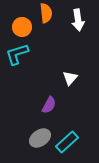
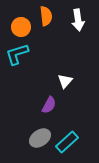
orange semicircle: moved 3 px down
orange circle: moved 1 px left
white triangle: moved 5 px left, 3 px down
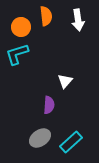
purple semicircle: rotated 24 degrees counterclockwise
cyan rectangle: moved 4 px right
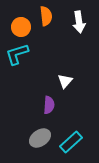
white arrow: moved 1 px right, 2 px down
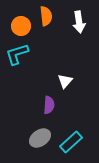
orange circle: moved 1 px up
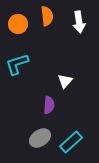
orange semicircle: moved 1 px right
orange circle: moved 3 px left, 2 px up
cyan L-shape: moved 10 px down
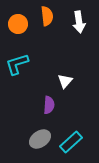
gray ellipse: moved 1 px down
